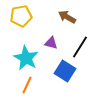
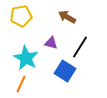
orange line: moved 6 px left, 1 px up
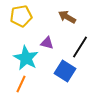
purple triangle: moved 4 px left
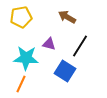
yellow pentagon: moved 1 px down
purple triangle: moved 2 px right, 1 px down
black line: moved 1 px up
cyan star: rotated 25 degrees counterclockwise
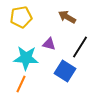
black line: moved 1 px down
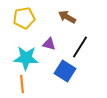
yellow pentagon: moved 3 px right, 1 px down
orange line: moved 1 px right; rotated 30 degrees counterclockwise
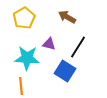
yellow pentagon: rotated 20 degrees counterclockwise
black line: moved 2 px left
cyan star: moved 1 px right
orange line: moved 1 px left, 2 px down
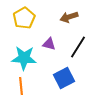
brown arrow: moved 2 px right; rotated 48 degrees counterclockwise
cyan star: moved 3 px left
blue square: moved 1 px left, 7 px down; rotated 30 degrees clockwise
